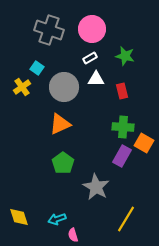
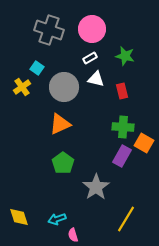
white triangle: rotated 12 degrees clockwise
gray star: rotated 8 degrees clockwise
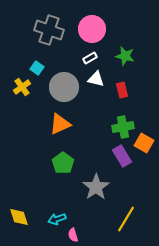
red rectangle: moved 1 px up
green cross: rotated 15 degrees counterclockwise
purple rectangle: rotated 60 degrees counterclockwise
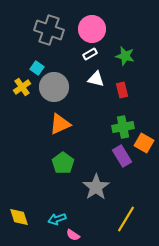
white rectangle: moved 4 px up
gray circle: moved 10 px left
pink semicircle: rotated 40 degrees counterclockwise
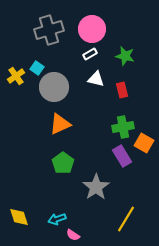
gray cross: rotated 36 degrees counterclockwise
yellow cross: moved 6 px left, 11 px up
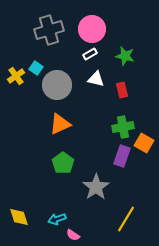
cyan square: moved 1 px left
gray circle: moved 3 px right, 2 px up
purple rectangle: rotated 50 degrees clockwise
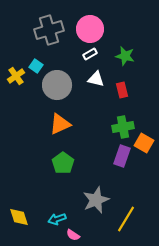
pink circle: moved 2 px left
cyan square: moved 2 px up
gray star: moved 13 px down; rotated 12 degrees clockwise
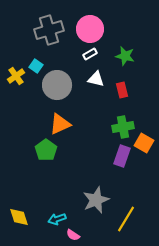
green pentagon: moved 17 px left, 13 px up
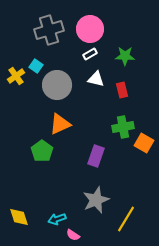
green star: rotated 12 degrees counterclockwise
green pentagon: moved 4 px left, 1 px down
purple rectangle: moved 26 px left
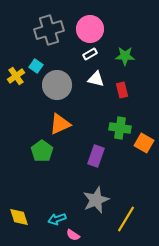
green cross: moved 3 px left, 1 px down; rotated 20 degrees clockwise
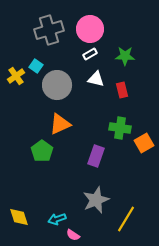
orange square: rotated 30 degrees clockwise
